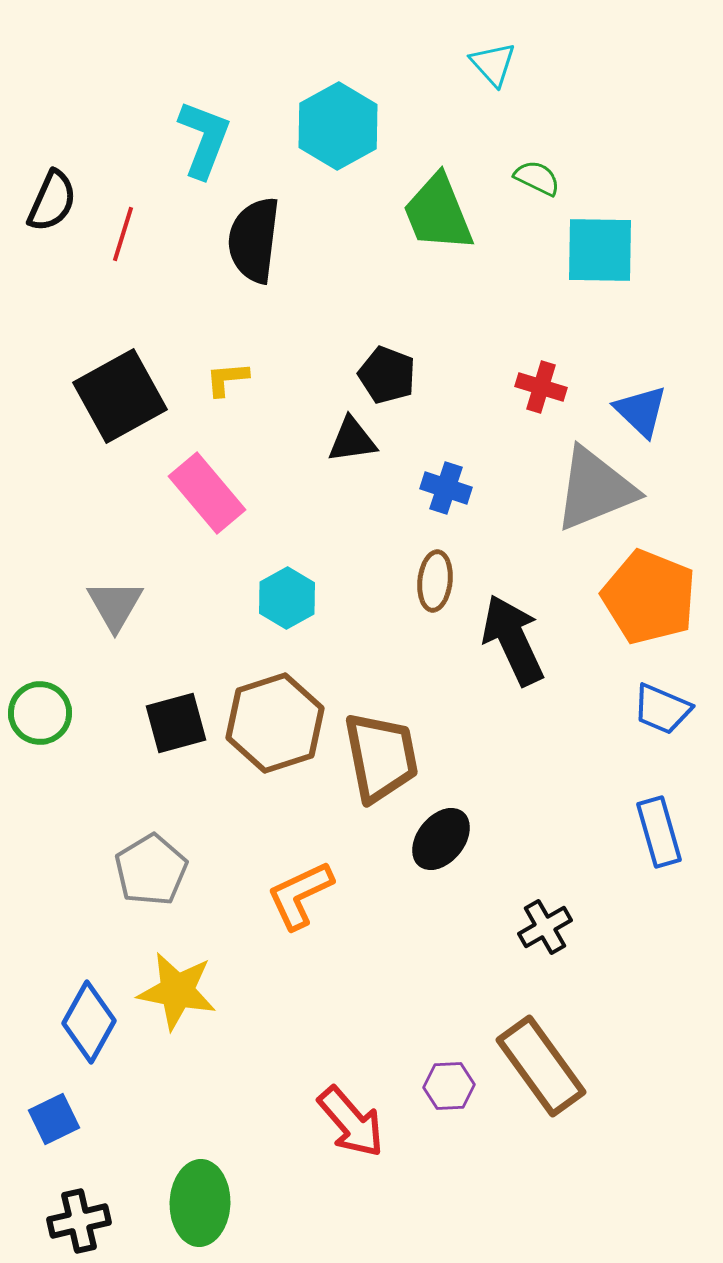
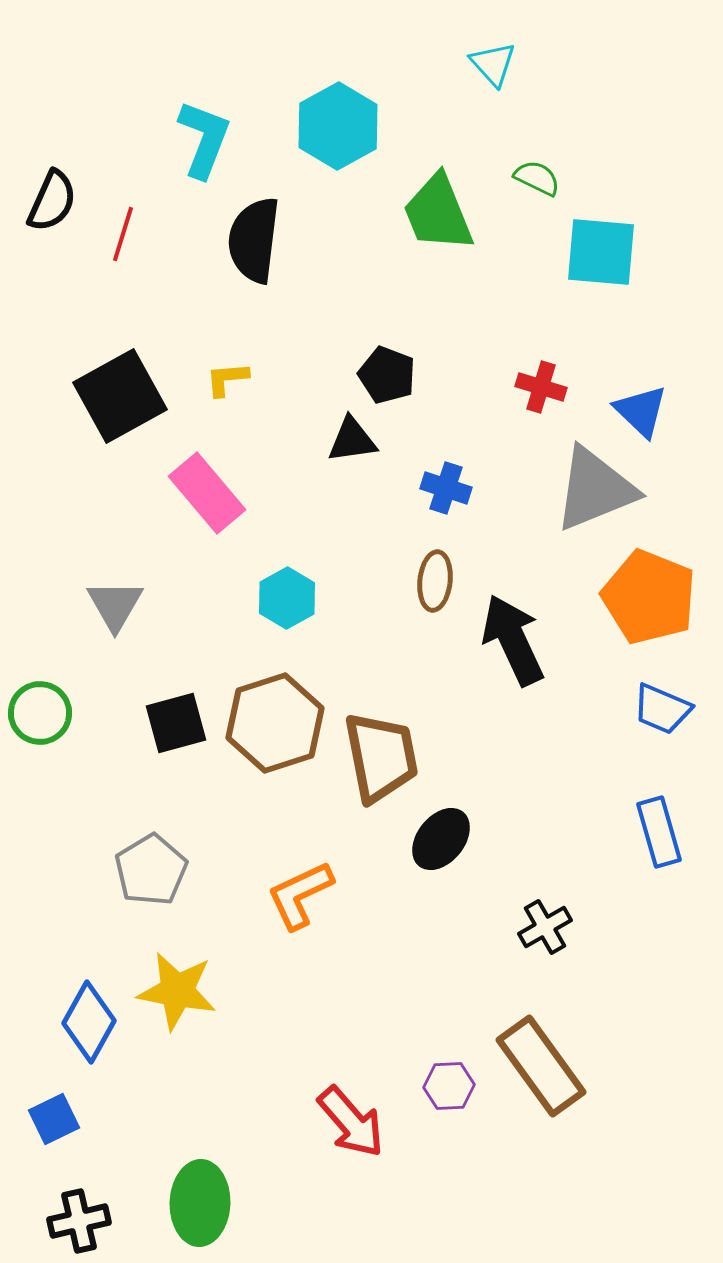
cyan square at (600, 250): moved 1 px right, 2 px down; rotated 4 degrees clockwise
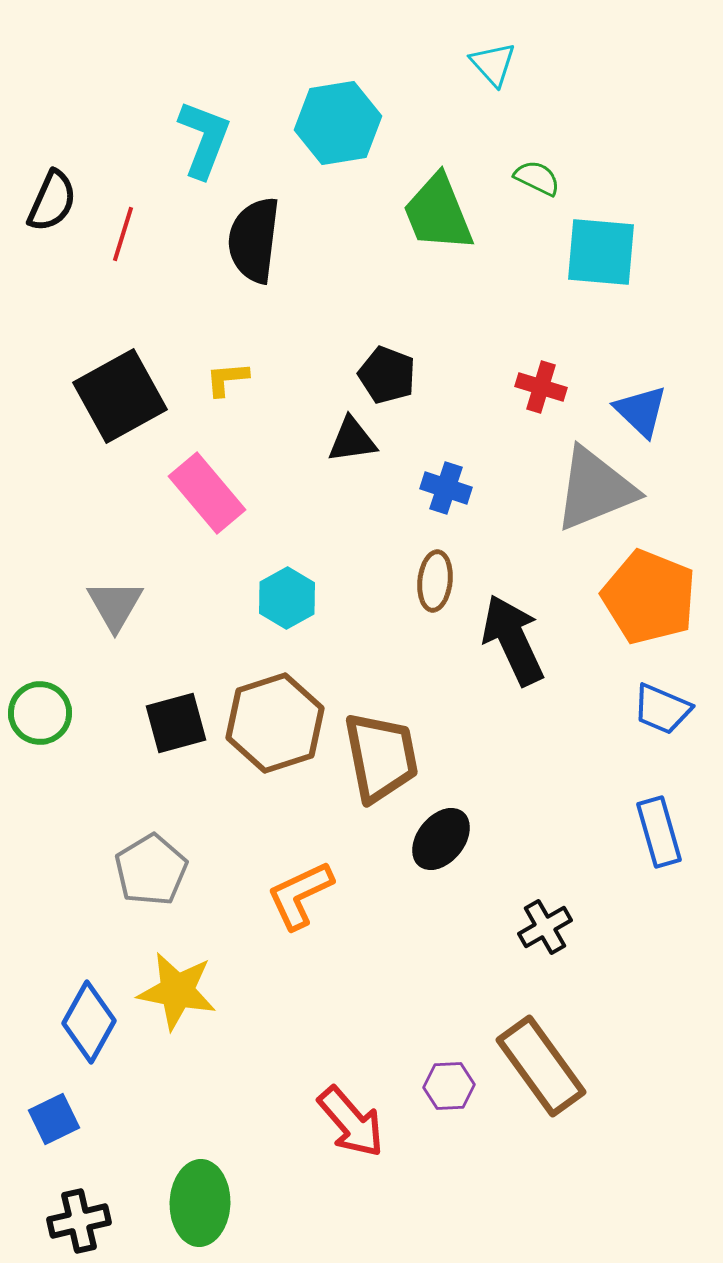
cyan hexagon at (338, 126): moved 3 px up; rotated 20 degrees clockwise
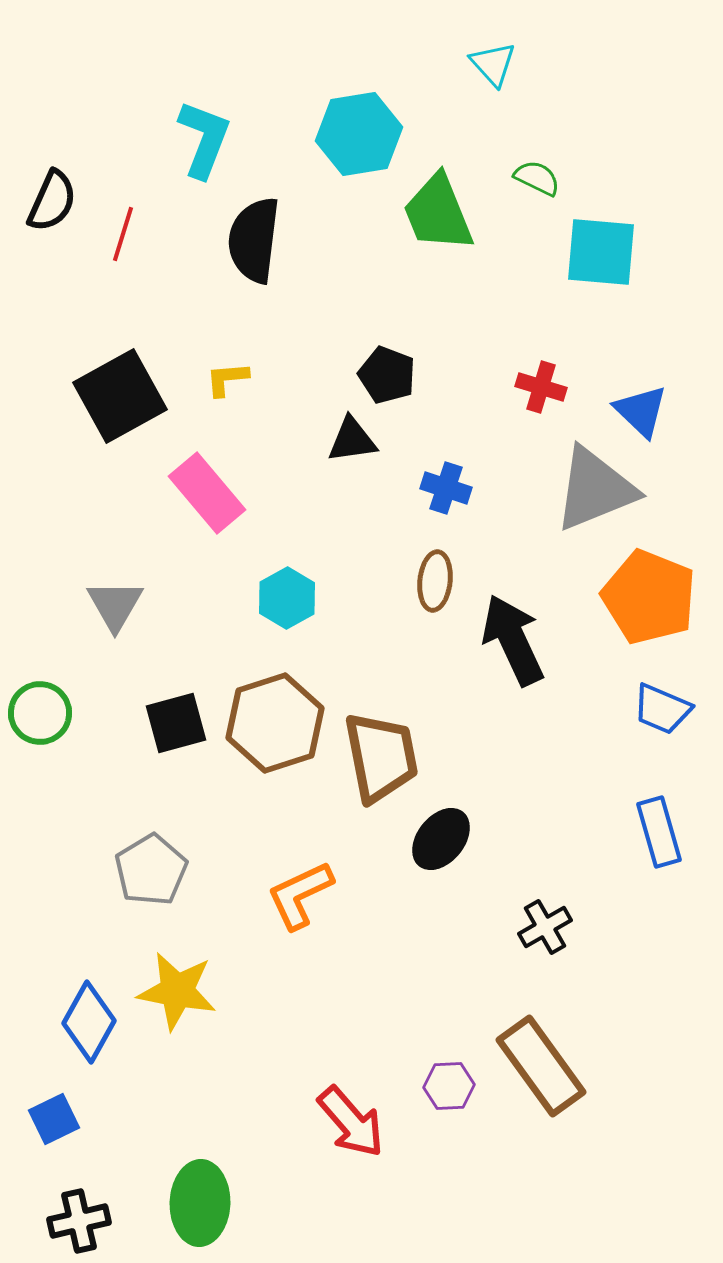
cyan hexagon at (338, 123): moved 21 px right, 11 px down
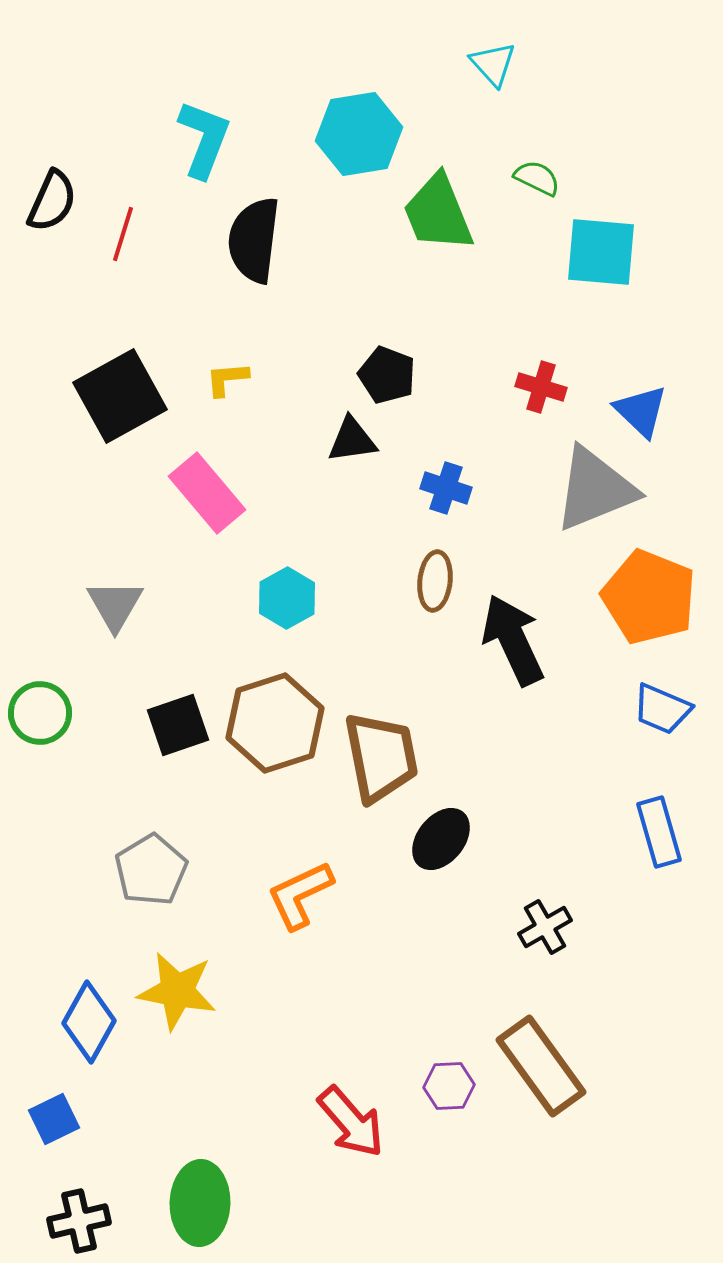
black square at (176, 723): moved 2 px right, 2 px down; rotated 4 degrees counterclockwise
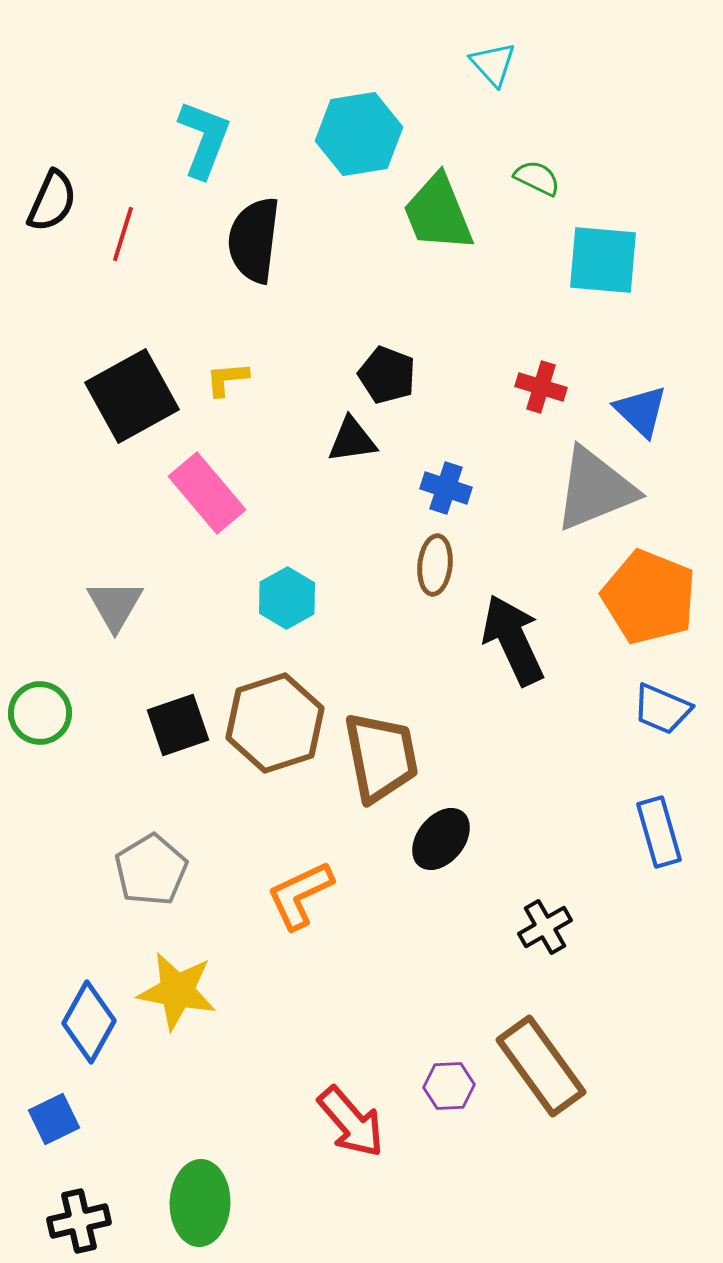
cyan square at (601, 252): moved 2 px right, 8 px down
black square at (120, 396): moved 12 px right
brown ellipse at (435, 581): moved 16 px up
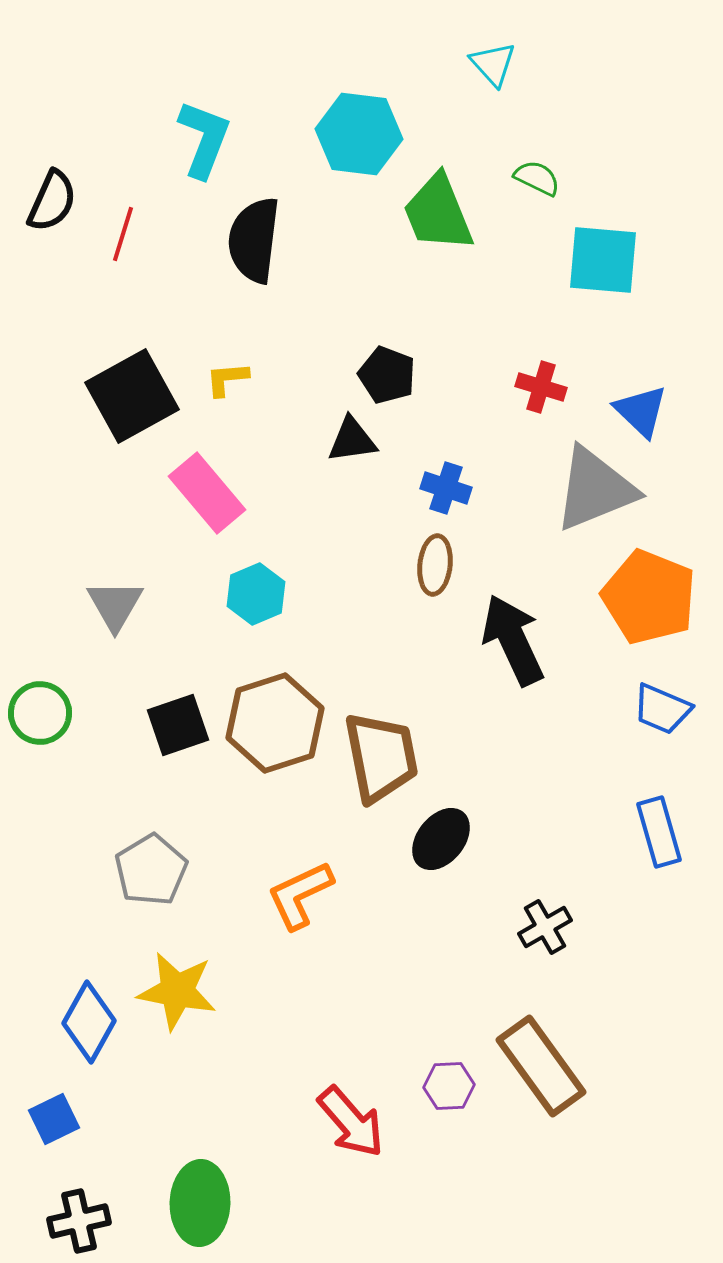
cyan hexagon at (359, 134): rotated 16 degrees clockwise
cyan hexagon at (287, 598): moved 31 px left, 4 px up; rotated 6 degrees clockwise
